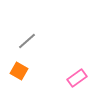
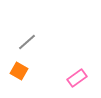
gray line: moved 1 px down
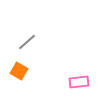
pink rectangle: moved 2 px right, 4 px down; rotated 30 degrees clockwise
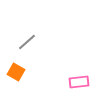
orange square: moved 3 px left, 1 px down
